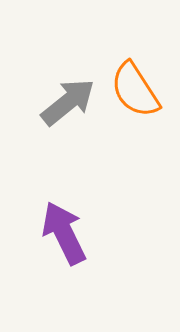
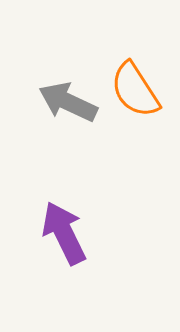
gray arrow: rotated 116 degrees counterclockwise
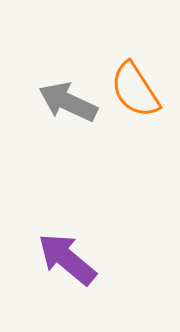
purple arrow: moved 3 px right, 26 px down; rotated 24 degrees counterclockwise
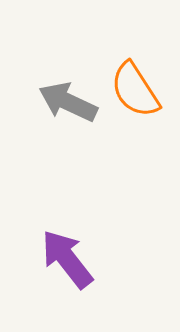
purple arrow: rotated 12 degrees clockwise
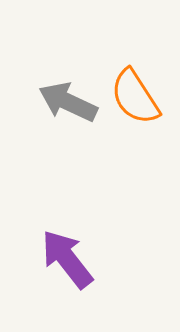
orange semicircle: moved 7 px down
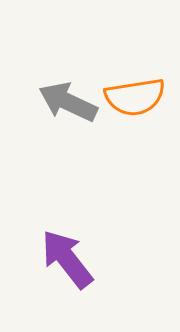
orange semicircle: rotated 66 degrees counterclockwise
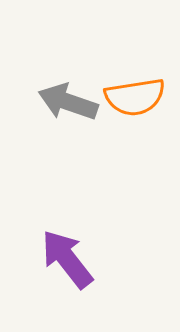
gray arrow: rotated 6 degrees counterclockwise
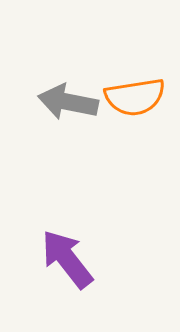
gray arrow: rotated 8 degrees counterclockwise
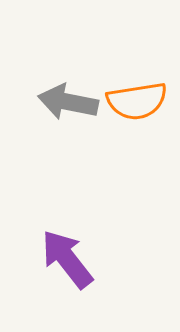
orange semicircle: moved 2 px right, 4 px down
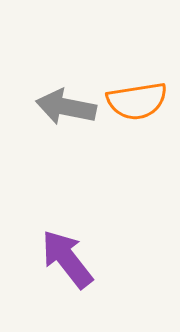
gray arrow: moved 2 px left, 5 px down
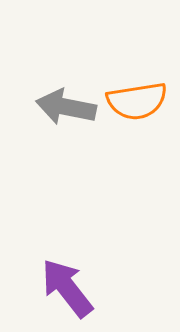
purple arrow: moved 29 px down
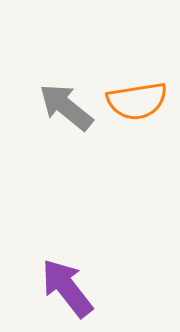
gray arrow: rotated 28 degrees clockwise
